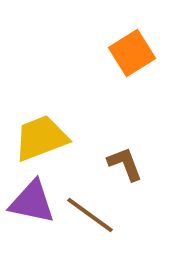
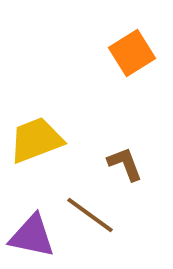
yellow trapezoid: moved 5 px left, 2 px down
purple triangle: moved 34 px down
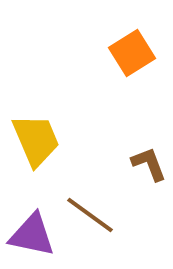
yellow trapezoid: rotated 88 degrees clockwise
brown L-shape: moved 24 px right
purple triangle: moved 1 px up
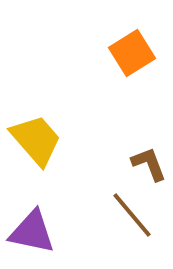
yellow trapezoid: rotated 18 degrees counterclockwise
brown line: moved 42 px right; rotated 14 degrees clockwise
purple triangle: moved 3 px up
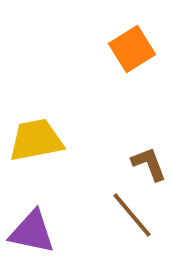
orange square: moved 4 px up
yellow trapezoid: rotated 60 degrees counterclockwise
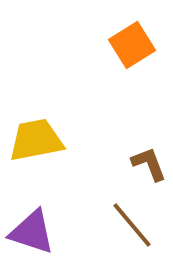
orange square: moved 4 px up
brown line: moved 10 px down
purple triangle: rotated 6 degrees clockwise
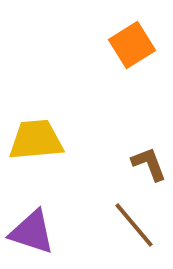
yellow trapezoid: rotated 6 degrees clockwise
brown line: moved 2 px right
